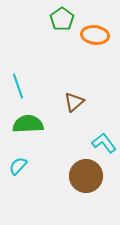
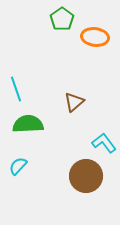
orange ellipse: moved 2 px down
cyan line: moved 2 px left, 3 px down
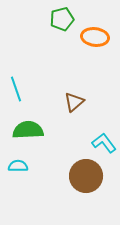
green pentagon: rotated 20 degrees clockwise
green semicircle: moved 6 px down
cyan semicircle: rotated 48 degrees clockwise
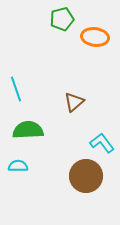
cyan L-shape: moved 2 px left
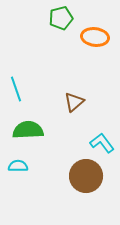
green pentagon: moved 1 px left, 1 px up
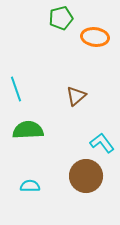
brown triangle: moved 2 px right, 6 px up
cyan semicircle: moved 12 px right, 20 px down
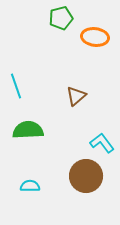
cyan line: moved 3 px up
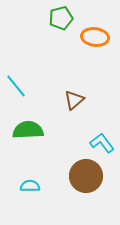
cyan line: rotated 20 degrees counterclockwise
brown triangle: moved 2 px left, 4 px down
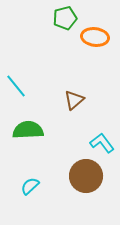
green pentagon: moved 4 px right
cyan semicircle: rotated 42 degrees counterclockwise
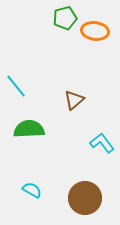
orange ellipse: moved 6 px up
green semicircle: moved 1 px right, 1 px up
brown circle: moved 1 px left, 22 px down
cyan semicircle: moved 2 px right, 4 px down; rotated 72 degrees clockwise
